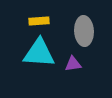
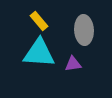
yellow rectangle: rotated 54 degrees clockwise
gray ellipse: moved 1 px up
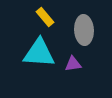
yellow rectangle: moved 6 px right, 4 px up
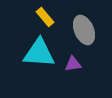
gray ellipse: rotated 20 degrees counterclockwise
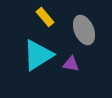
cyan triangle: moved 1 px left, 2 px down; rotated 36 degrees counterclockwise
purple triangle: moved 2 px left; rotated 18 degrees clockwise
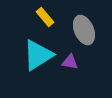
purple triangle: moved 1 px left, 2 px up
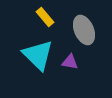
cyan triangle: rotated 44 degrees counterclockwise
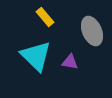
gray ellipse: moved 8 px right, 1 px down
cyan triangle: moved 2 px left, 1 px down
